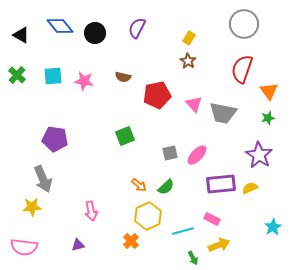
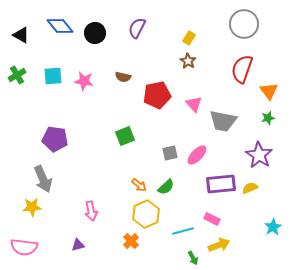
green cross: rotated 18 degrees clockwise
gray trapezoid: moved 8 px down
yellow hexagon: moved 2 px left, 2 px up
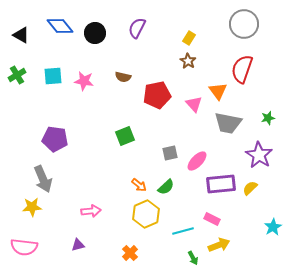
orange triangle: moved 51 px left
gray trapezoid: moved 5 px right, 2 px down
pink ellipse: moved 6 px down
yellow semicircle: rotated 21 degrees counterclockwise
pink arrow: rotated 84 degrees counterclockwise
orange cross: moved 1 px left, 12 px down
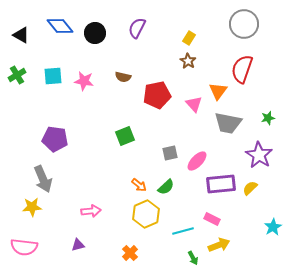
orange triangle: rotated 12 degrees clockwise
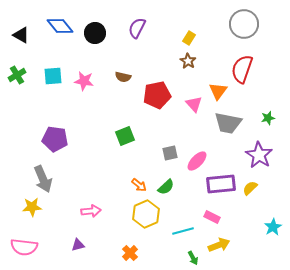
pink rectangle: moved 2 px up
